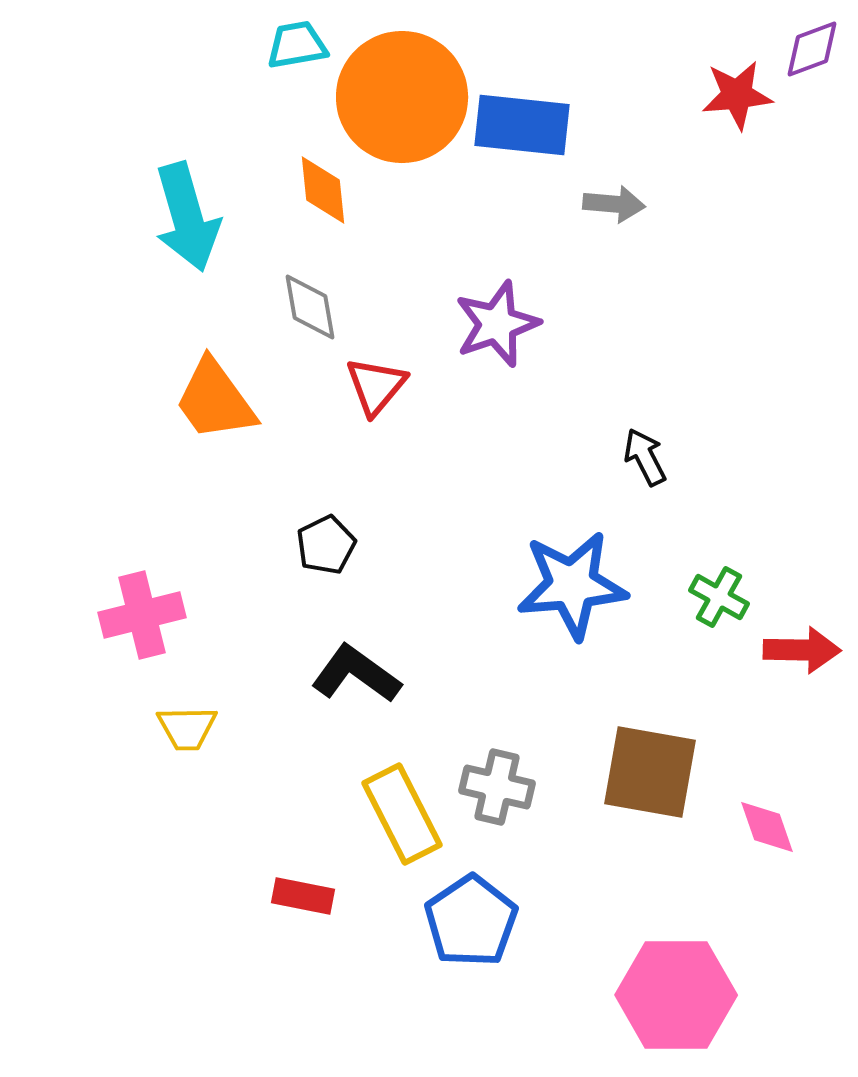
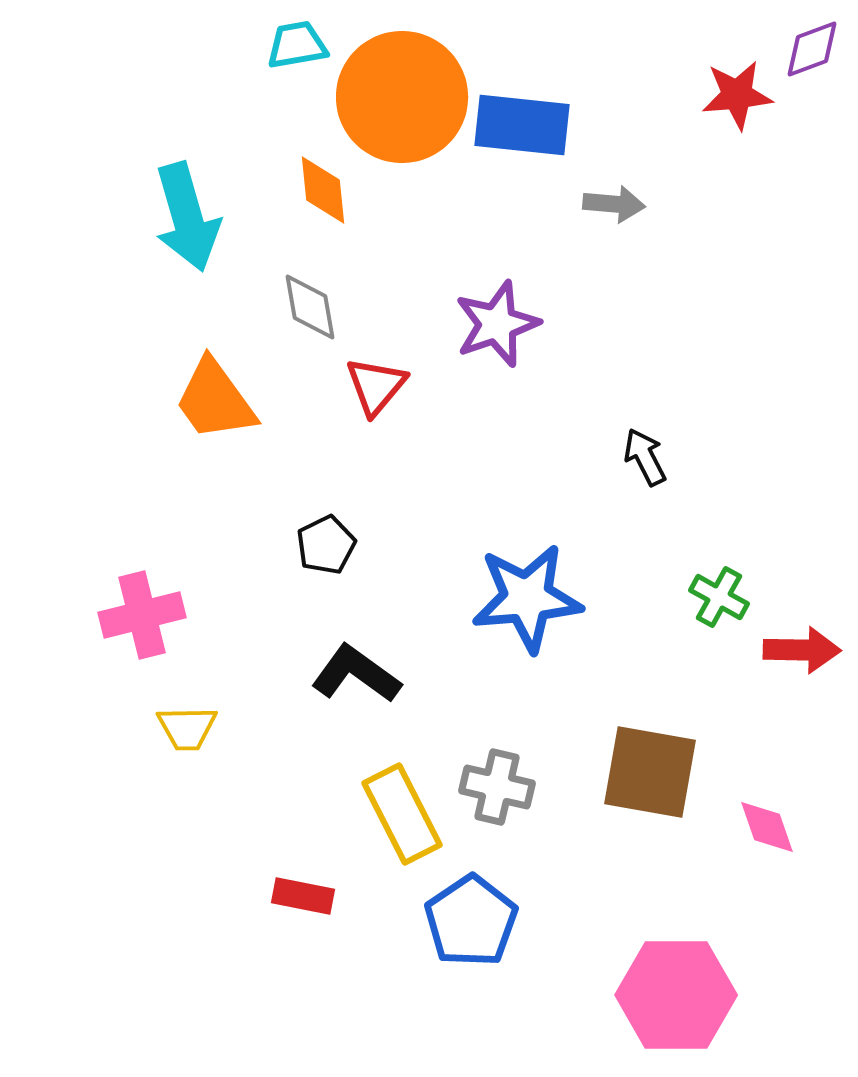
blue star: moved 45 px left, 13 px down
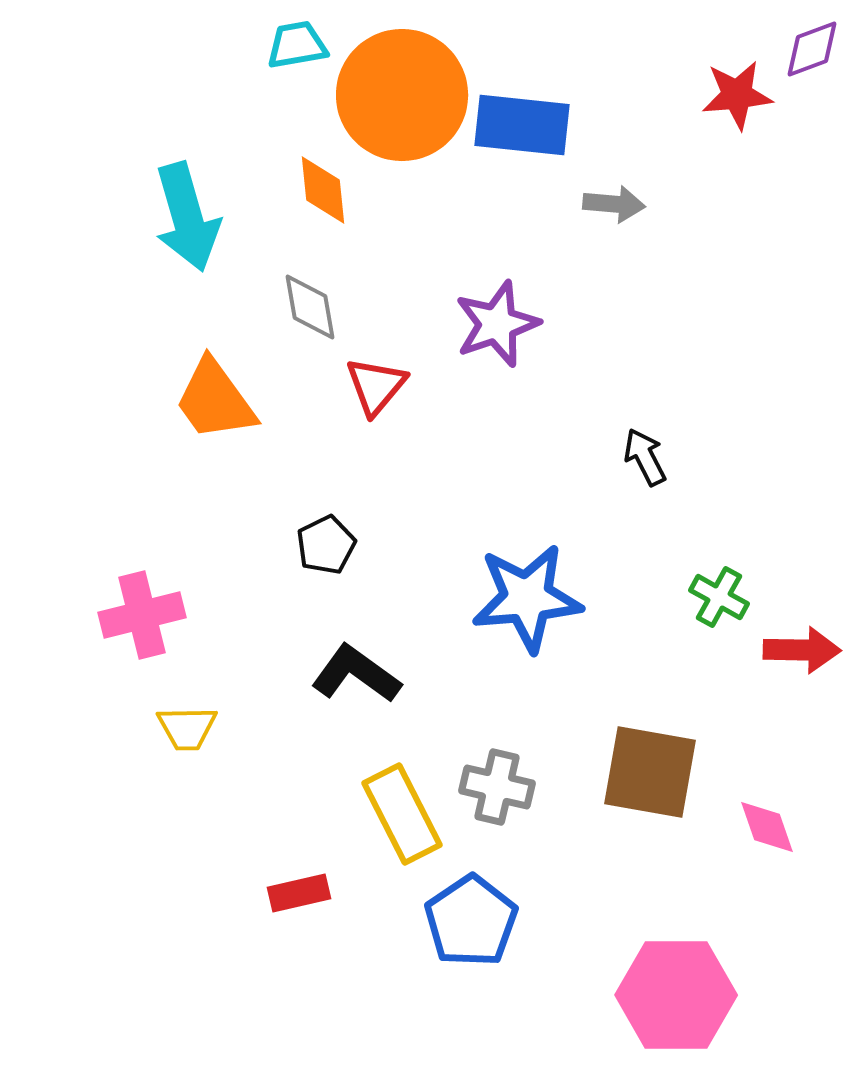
orange circle: moved 2 px up
red rectangle: moved 4 px left, 3 px up; rotated 24 degrees counterclockwise
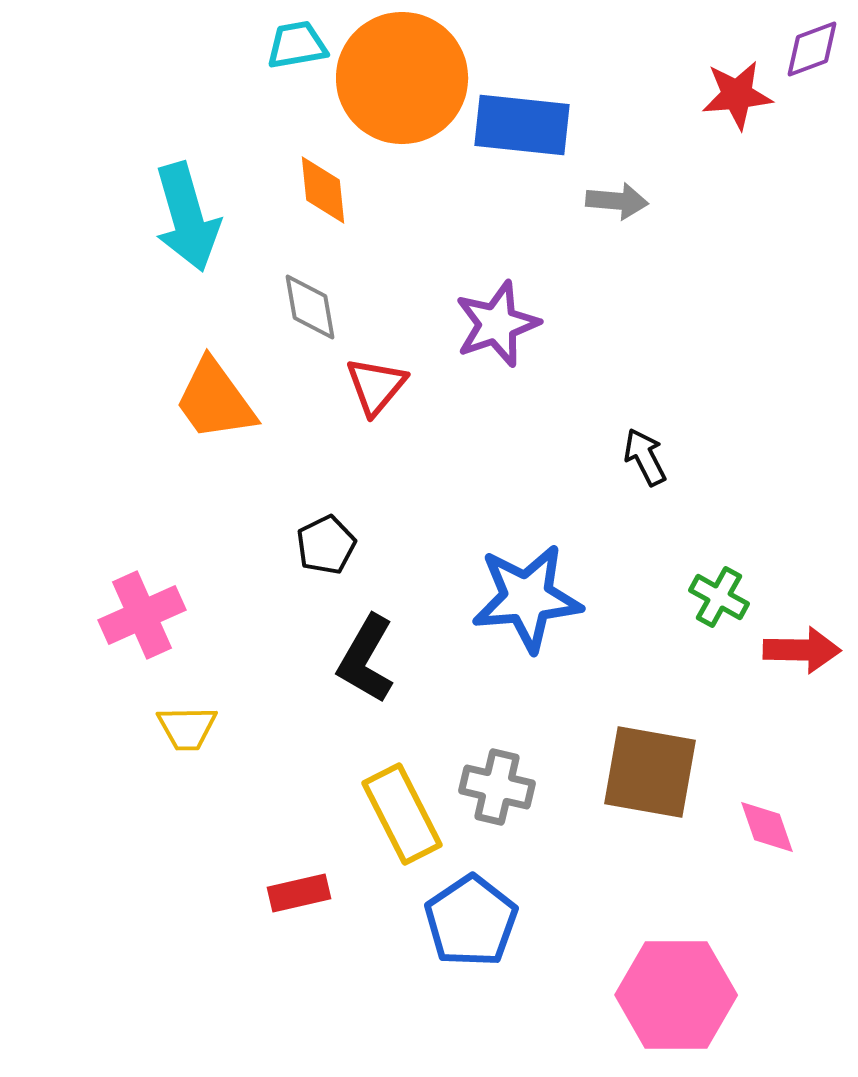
orange circle: moved 17 px up
gray arrow: moved 3 px right, 3 px up
pink cross: rotated 10 degrees counterclockwise
black L-shape: moved 10 px right, 15 px up; rotated 96 degrees counterclockwise
